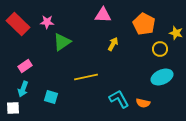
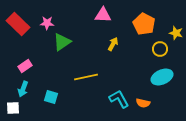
pink star: moved 1 px down
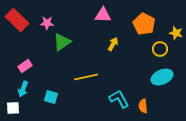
red rectangle: moved 1 px left, 4 px up
orange semicircle: moved 3 px down; rotated 72 degrees clockwise
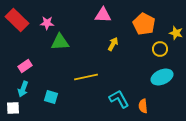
green triangle: moved 2 px left; rotated 30 degrees clockwise
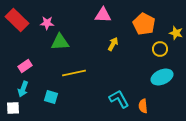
yellow line: moved 12 px left, 4 px up
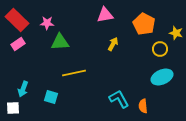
pink triangle: moved 2 px right; rotated 12 degrees counterclockwise
pink rectangle: moved 7 px left, 22 px up
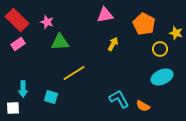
pink star: moved 1 px up; rotated 16 degrees clockwise
yellow line: rotated 20 degrees counterclockwise
cyan arrow: rotated 21 degrees counterclockwise
orange semicircle: rotated 56 degrees counterclockwise
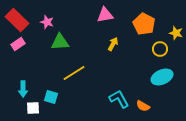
white square: moved 20 px right
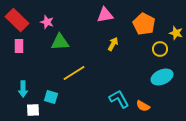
pink rectangle: moved 1 px right, 2 px down; rotated 56 degrees counterclockwise
white square: moved 2 px down
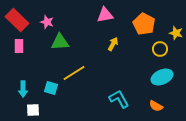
cyan square: moved 9 px up
orange semicircle: moved 13 px right
